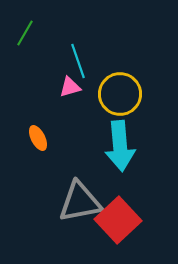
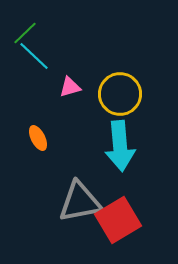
green line: rotated 16 degrees clockwise
cyan line: moved 44 px left, 5 px up; rotated 28 degrees counterclockwise
red square: rotated 12 degrees clockwise
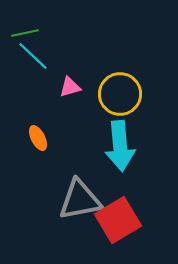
green line: rotated 32 degrees clockwise
cyan line: moved 1 px left
gray triangle: moved 2 px up
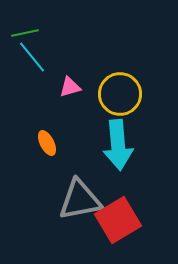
cyan line: moved 1 px left, 1 px down; rotated 8 degrees clockwise
orange ellipse: moved 9 px right, 5 px down
cyan arrow: moved 2 px left, 1 px up
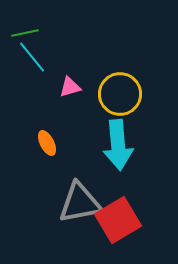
gray triangle: moved 3 px down
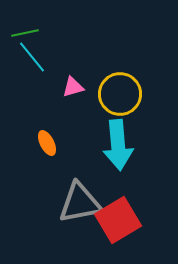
pink triangle: moved 3 px right
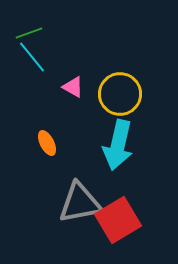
green line: moved 4 px right; rotated 8 degrees counterclockwise
pink triangle: rotated 45 degrees clockwise
cyan arrow: rotated 18 degrees clockwise
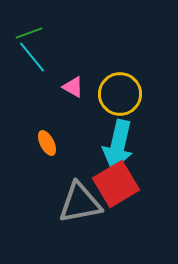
red square: moved 2 px left, 36 px up
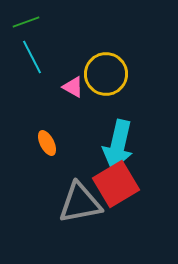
green line: moved 3 px left, 11 px up
cyan line: rotated 12 degrees clockwise
yellow circle: moved 14 px left, 20 px up
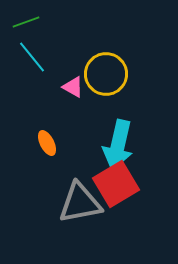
cyan line: rotated 12 degrees counterclockwise
